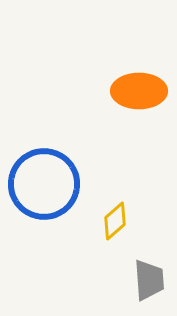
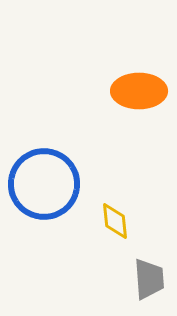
yellow diamond: rotated 54 degrees counterclockwise
gray trapezoid: moved 1 px up
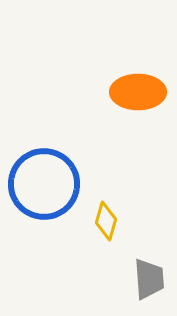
orange ellipse: moved 1 px left, 1 px down
yellow diamond: moved 9 px left; rotated 21 degrees clockwise
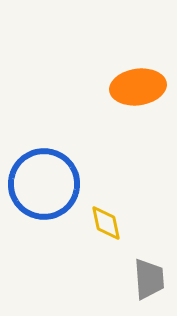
orange ellipse: moved 5 px up; rotated 8 degrees counterclockwise
yellow diamond: moved 2 px down; rotated 27 degrees counterclockwise
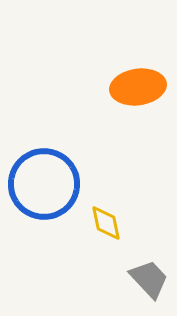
gray trapezoid: rotated 39 degrees counterclockwise
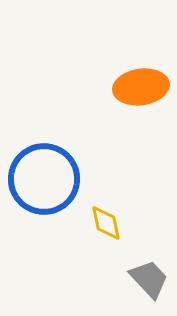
orange ellipse: moved 3 px right
blue circle: moved 5 px up
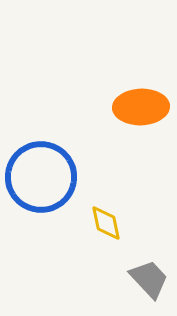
orange ellipse: moved 20 px down; rotated 6 degrees clockwise
blue circle: moved 3 px left, 2 px up
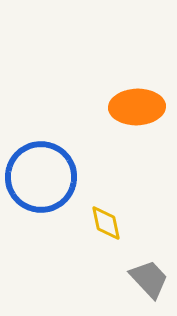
orange ellipse: moved 4 px left
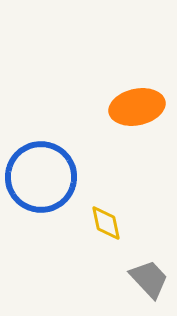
orange ellipse: rotated 10 degrees counterclockwise
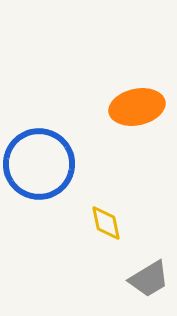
blue circle: moved 2 px left, 13 px up
gray trapezoid: rotated 102 degrees clockwise
